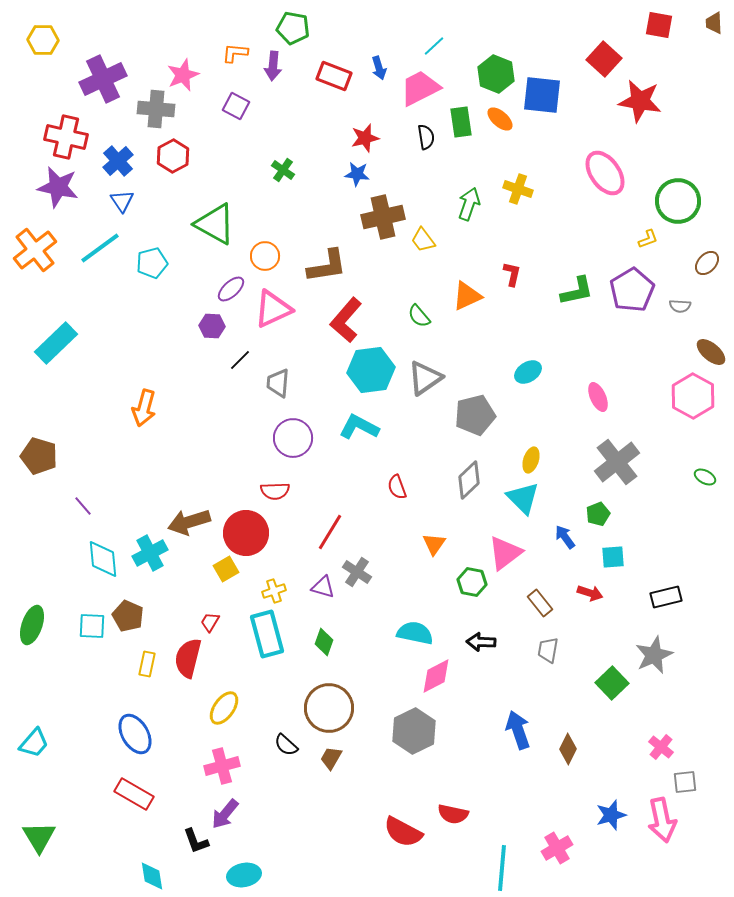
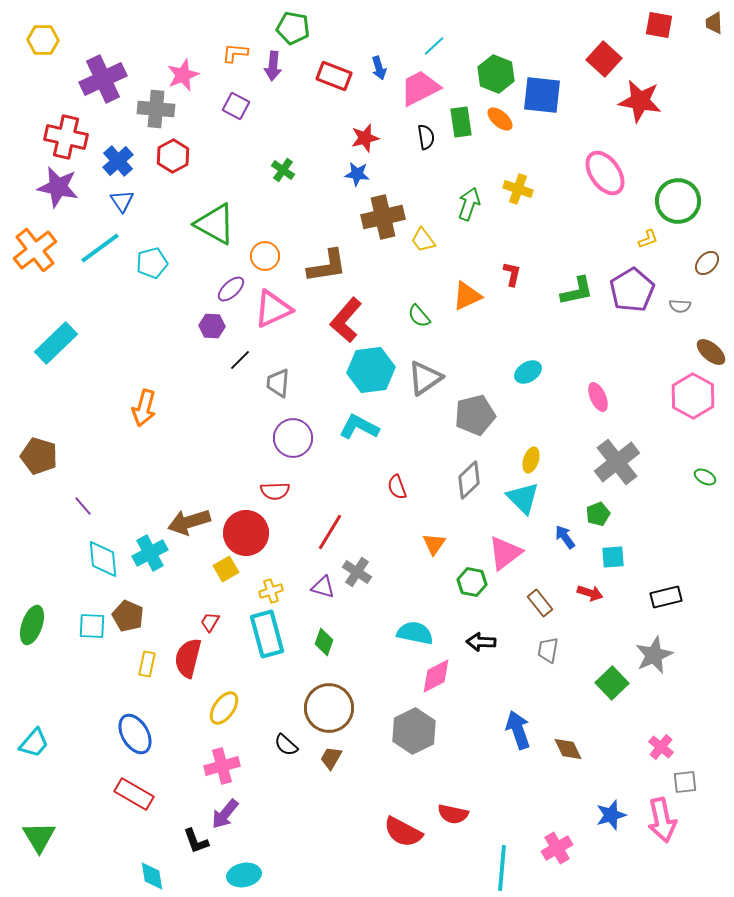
yellow cross at (274, 591): moved 3 px left
brown diamond at (568, 749): rotated 52 degrees counterclockwise
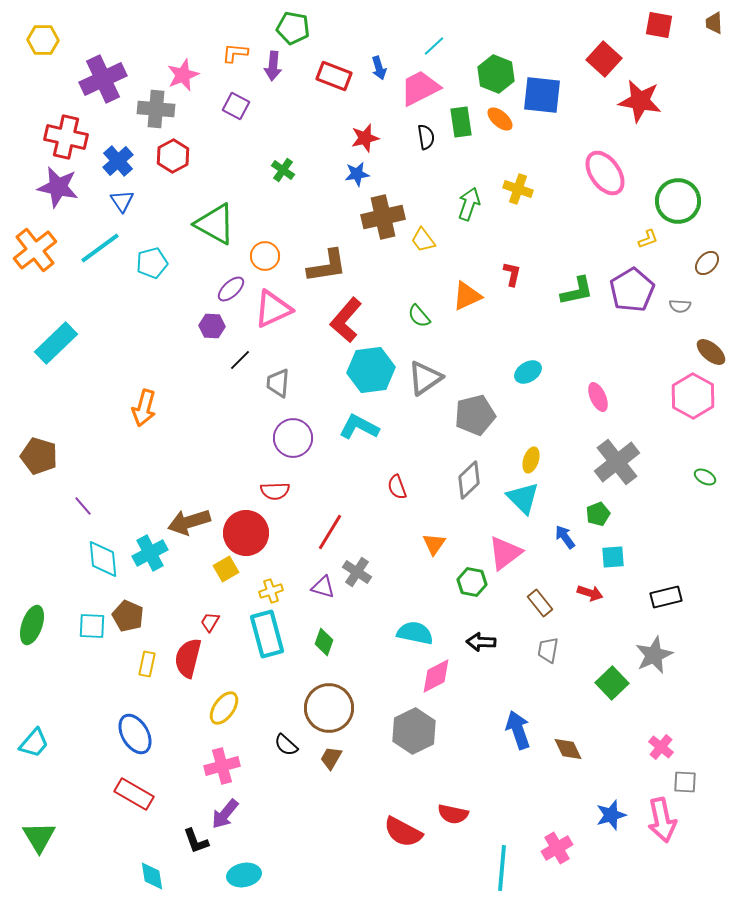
blue star at (357, 174): rotated 15 degrees counterclockwise
gray square at (685, 782): rotated 10 degrees clockwise
